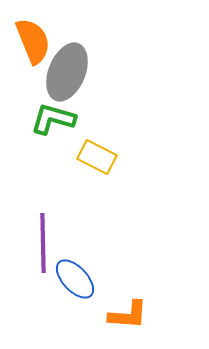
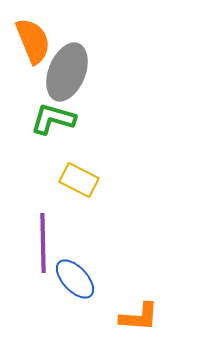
yellow rectangle: moved 18 px left, 23 px down
orange L-shape: moved 11 px right, 2 px down
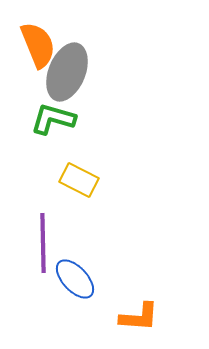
orange semicircle: moved 5 px right, 4 px down
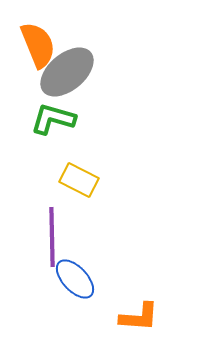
gray ellipse: rotated 28 degrees clockwise
purple line: moved 9 px right, 6 px up
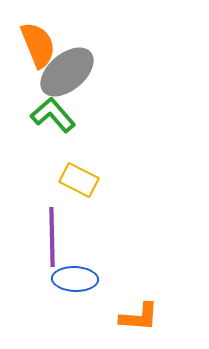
green L-shape: moved 4 px up; rotated 33 degrees clockwise
blue ellipse: rotated 45 degrees counterclockwise
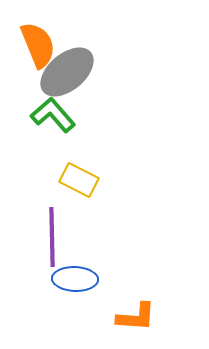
orange L-shape: moved 3 px left
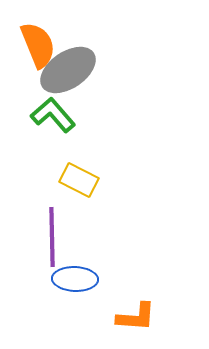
gray ellipse: moved 1 px right, 2 px up; rotated 6 degrees clockwise
